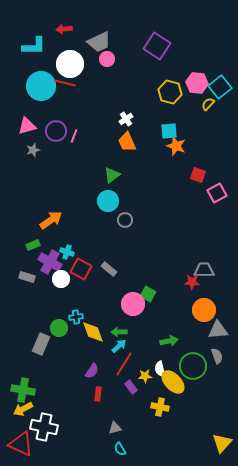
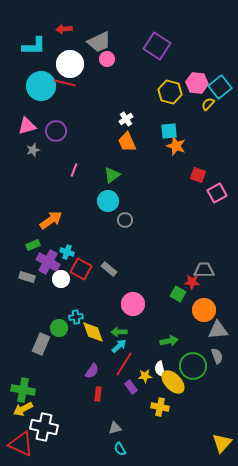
pink line at (74, 136): moved 34 px down
purple cross at (50, 262): moved 2 px left
green square at (148, 294): moved 30 px right
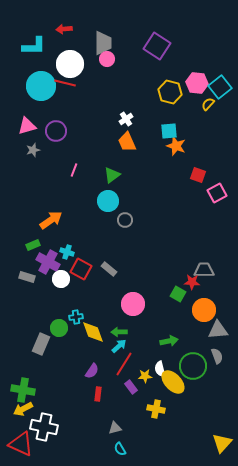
gray trapezoid at (99, 42): moved 4 px right, 1 px down; rotated 65 degrees counterclockwise
yellow cross at (160, 407): moved 4 px left, 2 px down
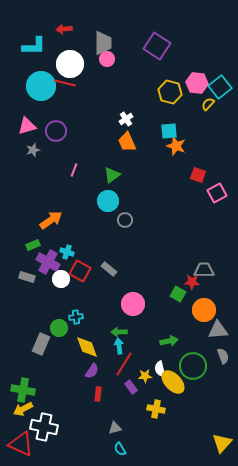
red square at (81, 269): moved 1 px left, 2 px down
yellow diamond at (93, 332): moved 6 px left, 15 px down
cyan arrow at (119, 346): rotated 56 degrees counterclockwise
gray semicircle at (217, 356): moved 6 px right
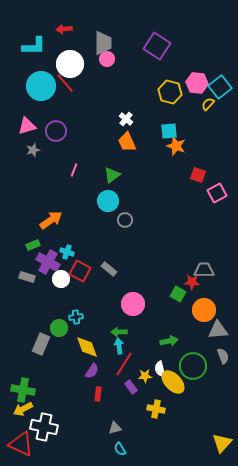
red line at (65, 83): rotated 35 degrees clockwise
white cross at (126, 119): rotated 16 degrees counterclockwise
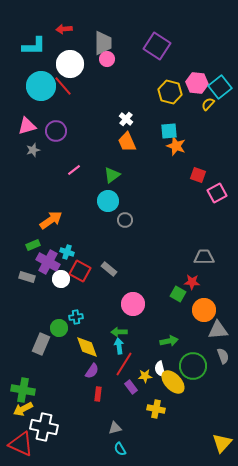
red line at (65, 83): moved 2 px left, 3 px down
pink line at (74, 170): rotated 32 degrees clockwise
gray trapezoid at (204, 270): moved 13 px up
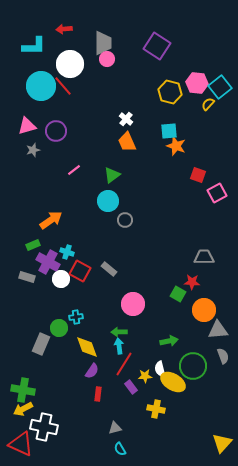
yellow ellipse at (173, 382): rotated 15 degrees counterclockwise
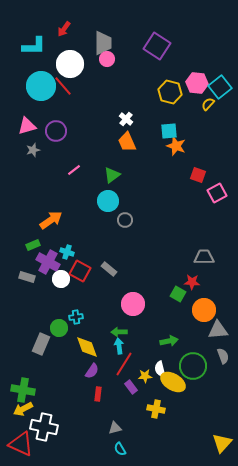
red arrow at (64, 29): rotated 49 degrees counterclockwise
